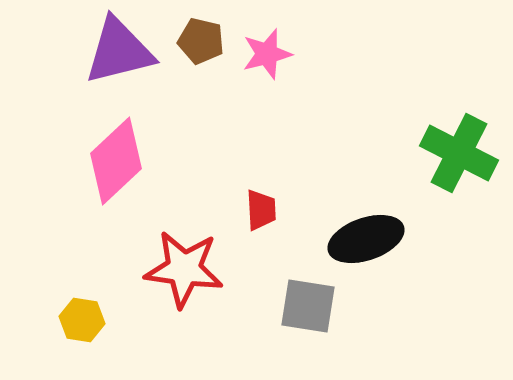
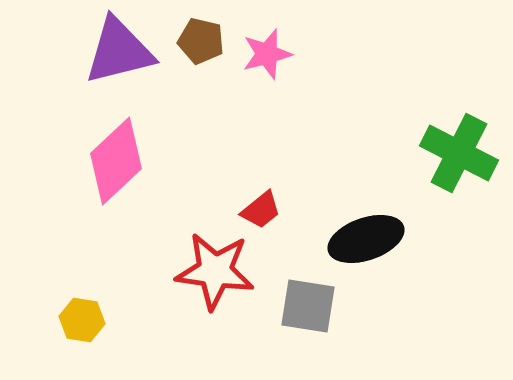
red trapezoid: rotated 54 degrees clockwise
red star: moved 31 px right, 2 px down
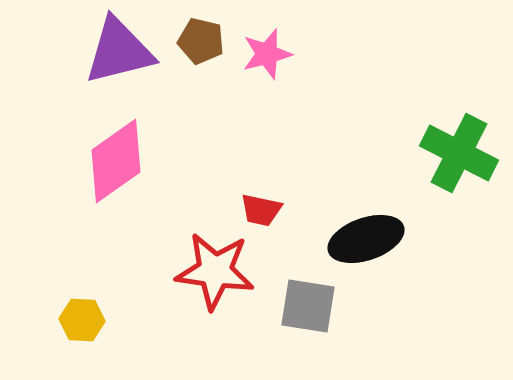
pink diamond: rotated 8 degrees clockwise
red trapezoid: rotated 51 degrees clockwise
yellow hexagon: rotated 6 degrees counterclockwise
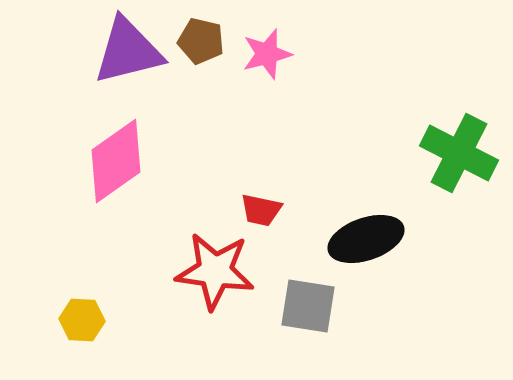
purple triangle: moved 9 px right
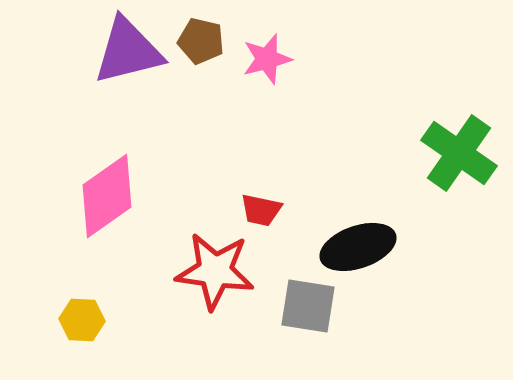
pink star: moved 5 px down
green cross: rotated 8 degrees clockwise
pink diamond: moved 9 px left, 35 px down
black ellipse: moved 8 px left, 8 px down
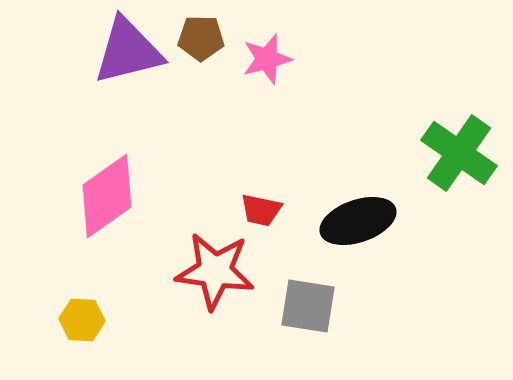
brown pentagon: moved 3 px up; rotated 12 degrees counterclockwise
black ellipse: moved 26 px up
